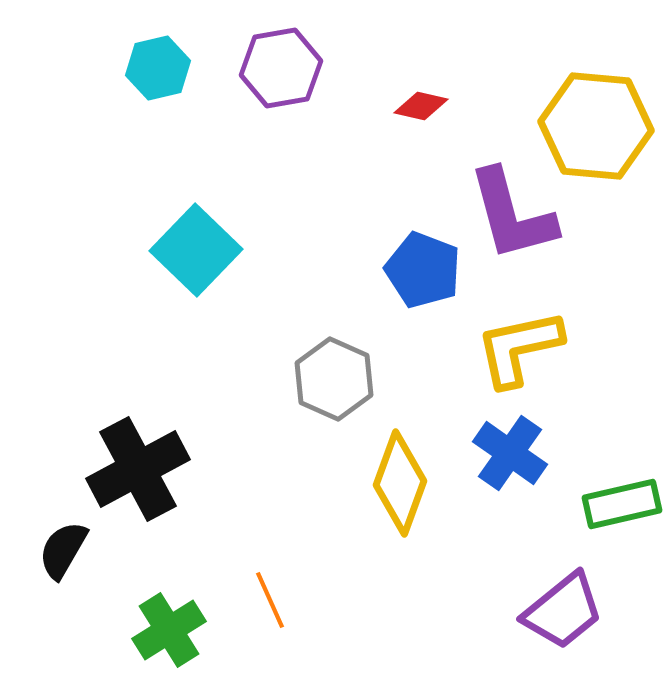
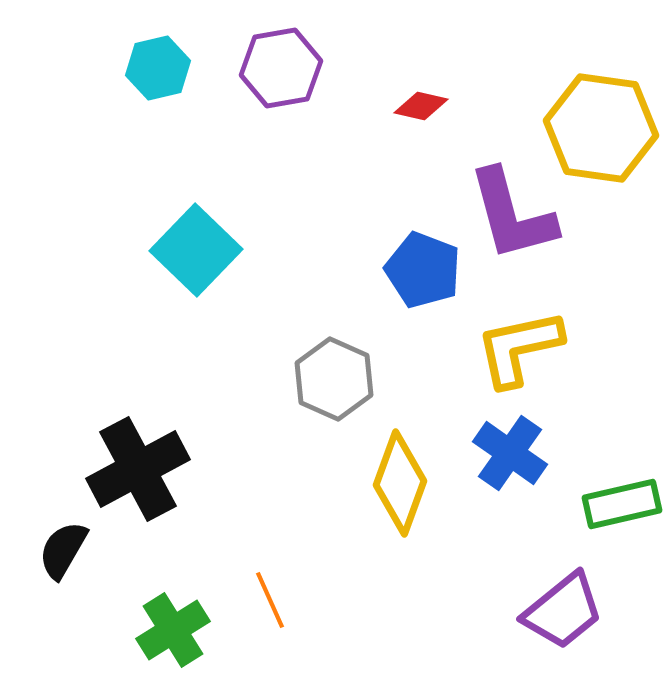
yellow hexagon: moved 5 px right, 2 px down; rotated 3 degrees clockwise
green cross: moved 4 px right
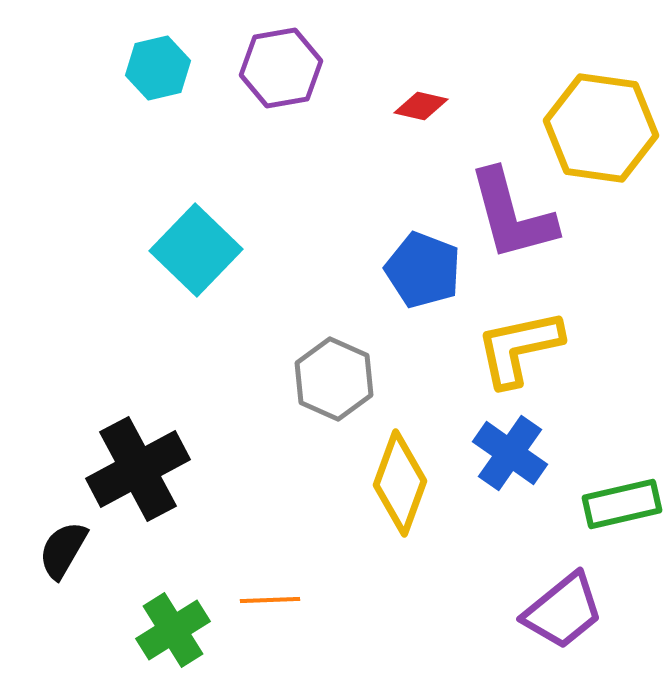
orange line: rotated 68 degrees counterclockwise
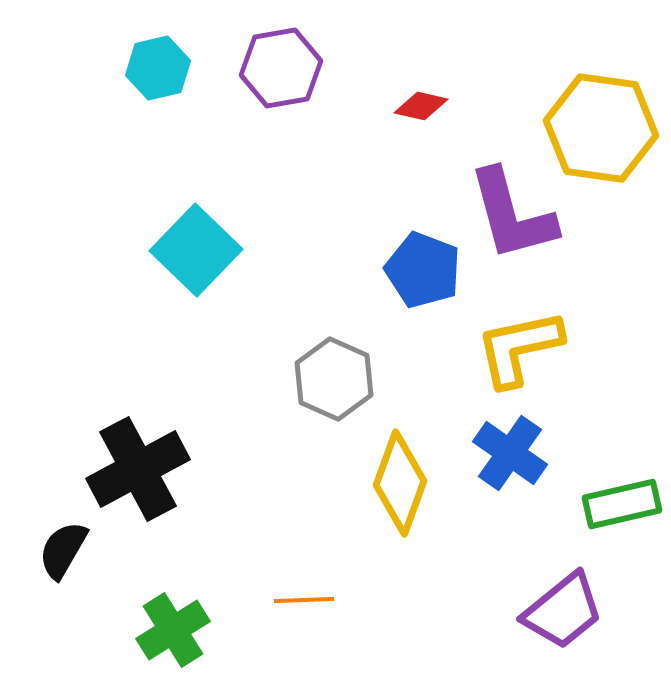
orange line: moved 34 px right
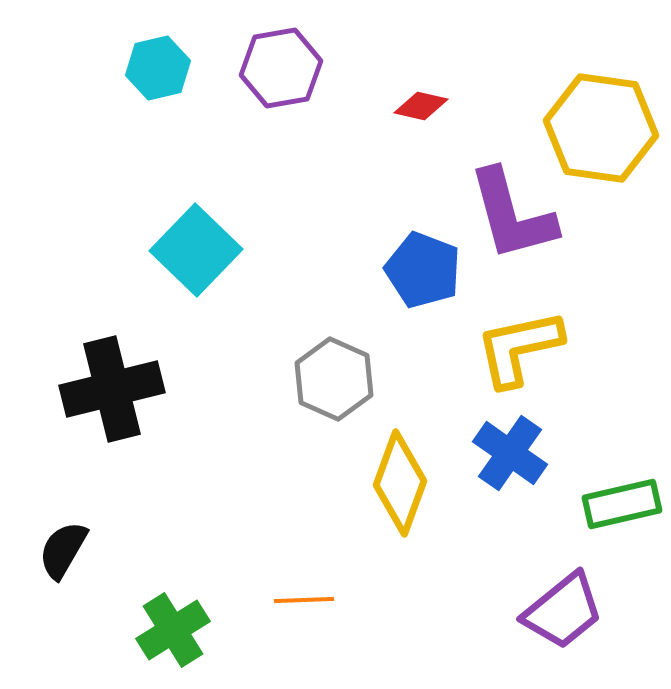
black cross: moved 26 px left, 80 px up; rotated 14 degrees clockwise
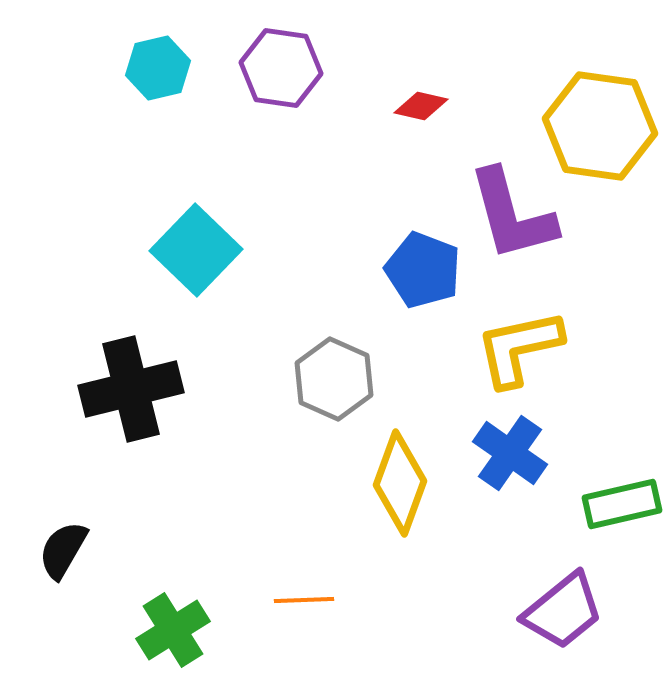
purple hexagon: rotated 18 degrees clockwise
yellow hexagon: moved 1 px left, 2 px up
black cross: moved 19 px right
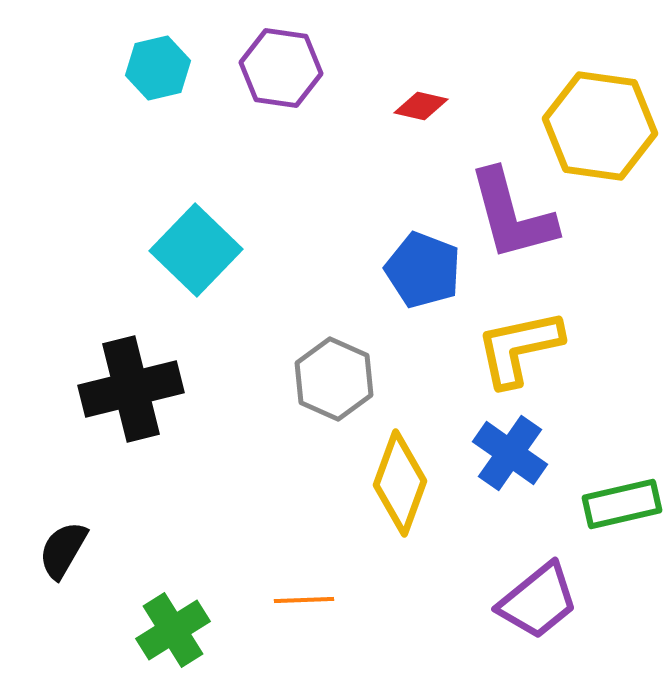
purple trapezoid: moved 25 px left, 10 px up
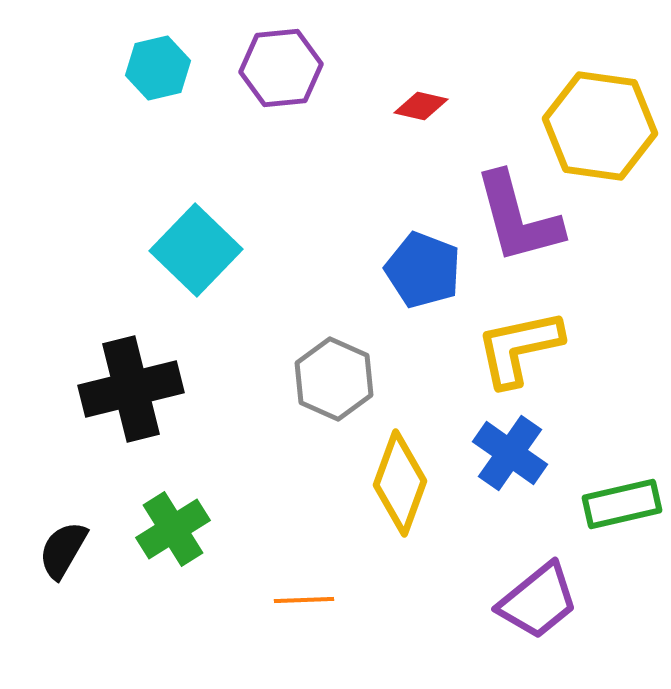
purple hexagon: rotated 14 degrees counterclockwise
purple L-shape: moved 6 px right, 3 px down
green cross: moved 101 px up
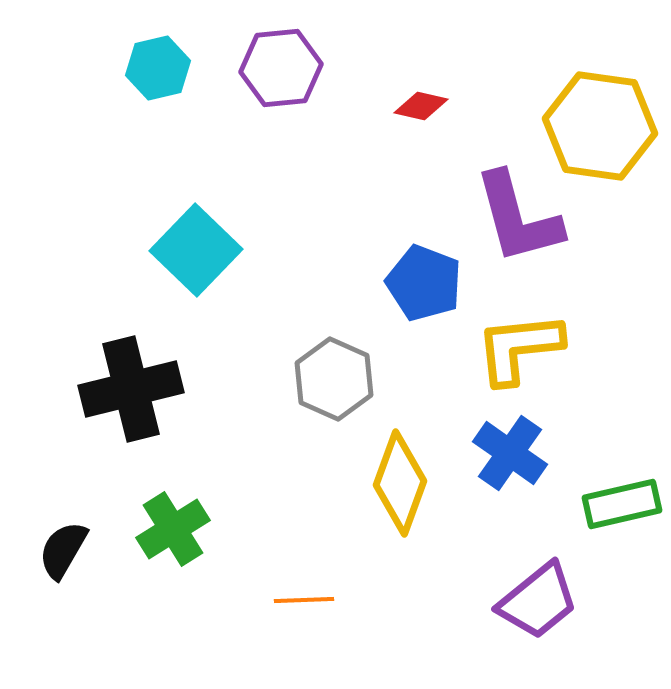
blue pentagon: moved 1 px right, 13 px down
yellow L-shape: rotated 6 degrees clockwise
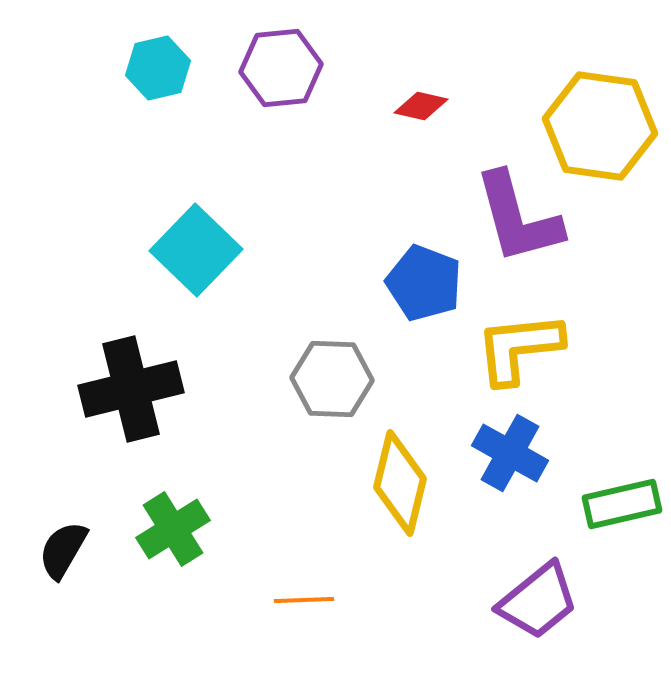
gray hexagon: moved 2 px left; rotated 22 degrees counterclockwise
blue cross: rotated 6 degrees counterclockwise
yellow diamond: rotated 6 degrees counterclockwise
